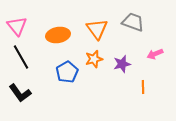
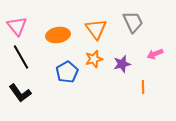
gray trapezoid: rotated 45 degrees clockwise
orange triangle: moved 1 px left
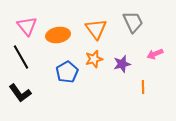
pink triangle: moved 10 px right
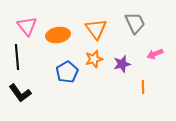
gray trapezoid: moved 2 px right, 1 px down
black line: moved 4 px left; rotated 25 degrees clockwise
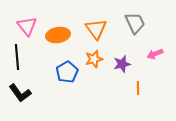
orange line: moved 5 px left, 1 px down
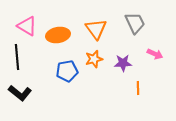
pink triangle: rotated 20 degrees counterclockwise
pink arrow: rotated 133 degrees counterclockwise
purple star: moved 1 px right, 1 px up; rotated 12 degrees clockwise
blue pentagon: moved 1 px up; rotated 20 degrees clockwise
black L-shape: rotated 15 degrees counterclockwise
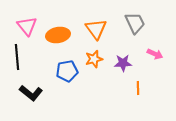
pink triangle: rotated 20 degrees clockwise
black L-shape: moved 11 px right
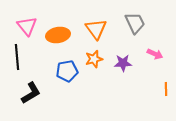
orange line: moved 28 px right, 1 px down
black L-shape: rotated 70 degrees counterclockwise
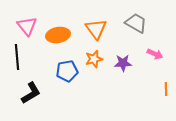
gray trapezoid: moved 1 px right; rotated 35 degrees counterclockwise
